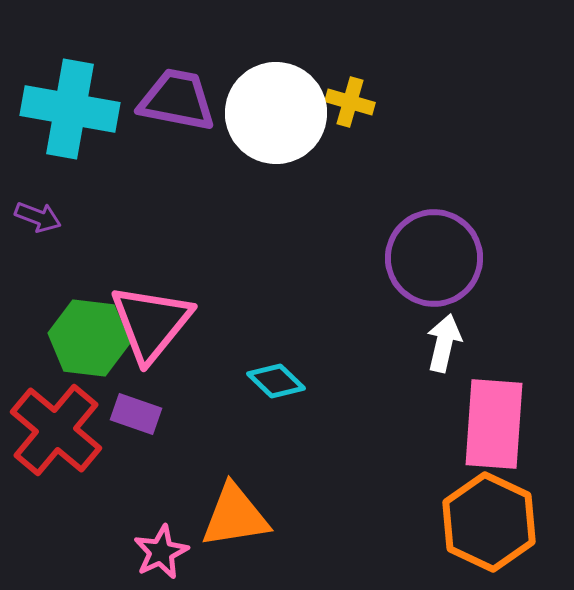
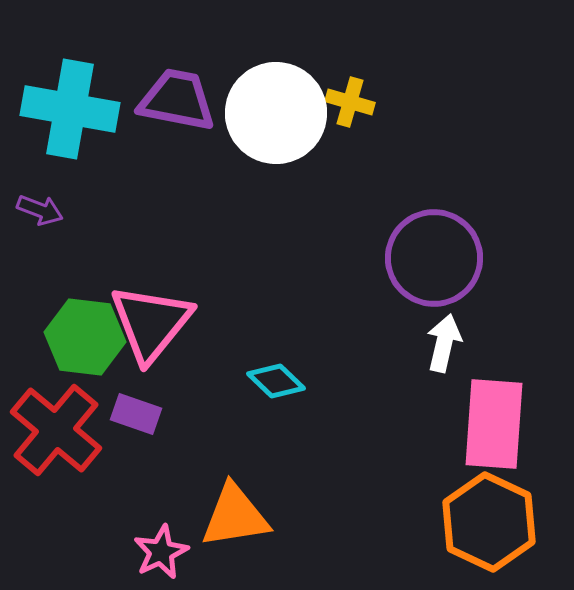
purple arrow: moved 2 px right, 7 px up
green hexagon: moved 4 px left, 1 px up
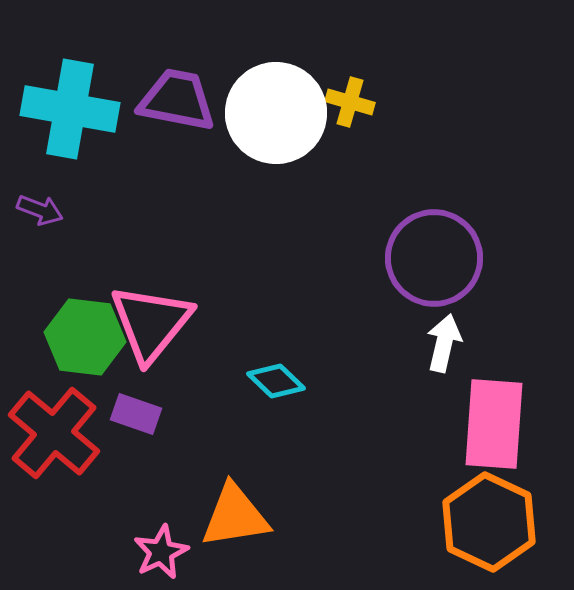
red cross: moved 2 px left, 3 px down
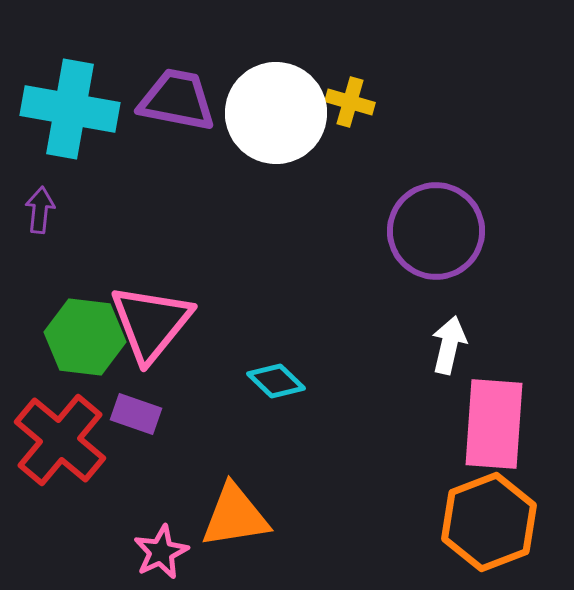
purple arrow: rotated 105 degrees counterclockwise
purple circle: moved 2 px right, 27 px up
white arrow: moved 5 px right, 2 px down
red cross: moved 6 px right, 7 px down
orange hexagon: rotated 14 degrees clockwise
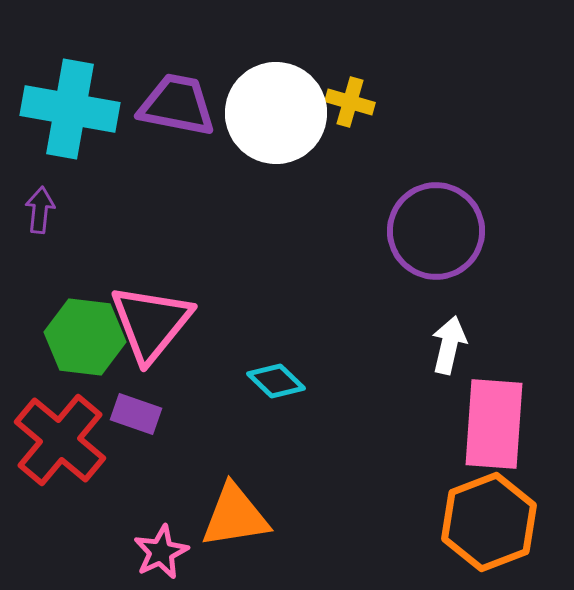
purple trapezoid: moved 5 px down
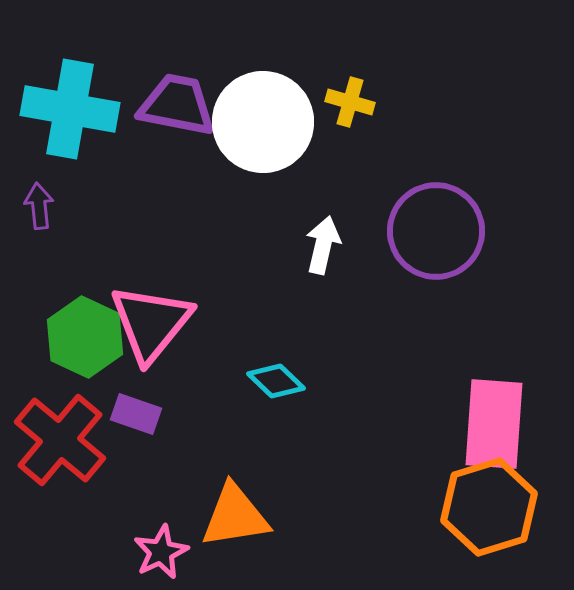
white circle: moved 13 px left, 9 px down
purple arrow: moved 1 px left, 4 px up; rotated 12 degrees counterclockwise
green hexagon: rotated 18 degrees clockwise
white arrow: moved 126 px left, 100 px up
orange hexagon: moved 15 px up; rotated 4 degrees clockwise
